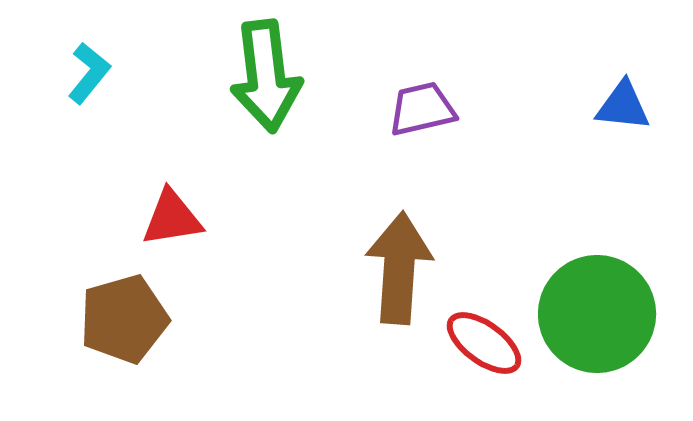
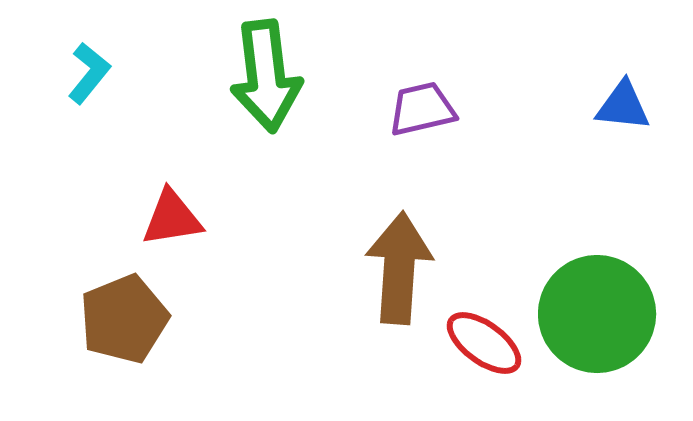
brown pentagon: rotated 6 degrees counterclockwise
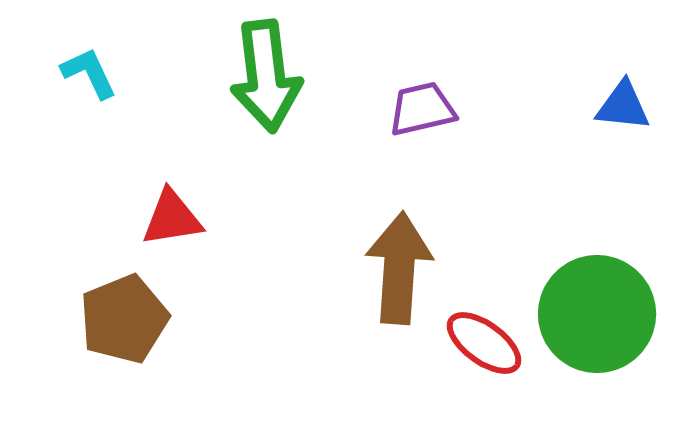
cyan L-shape: rotated 64 degrees counterclockwise
